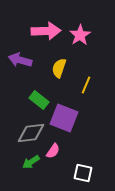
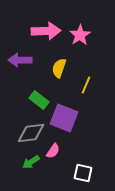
purple arrow: rotated 15 degrees counterclockwise
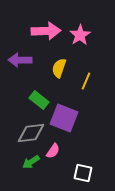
yellow line: moved 4 px up
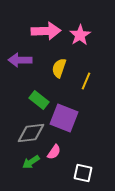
pink semicircle: moved 1 px right, 1 px down
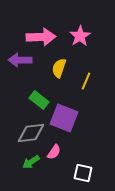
pink arrow: moved 5 px left, 6 px down
pink star: moved 1 px down
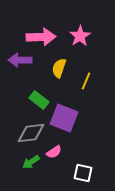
pink semicircle: rotated 21 degrees clockwise
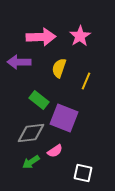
purple arrow: moved 1 px left, 2 px down
pink semicircle: moved 1 px right, 1 px up
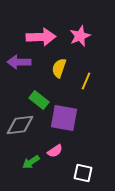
pink star: rotated 10 degrees clockwise
purple square: rotated 12 degrees counterclockwise
gray diamond: moved 11 px left, 8 px up
